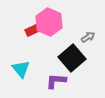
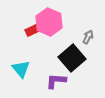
gray arrow: rotated 32 degrees counterclockwise
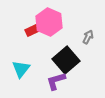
black square: moved 6 px left, 2 px down
cyan triangle: rotated 18 degrees clockwise
purple L-shape: rotated 20 degrees counterclockwise
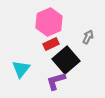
pink hexagon: rotated 12 degrees clockwise
red rectangle: moved 18 px right, 14 px down
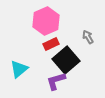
pink hexagon: moved 3 px left, 1 px up
gray arrow: rotated 56 degrees counterclockwise
cyan triangle: moved 2 px left; rotated 12 degrees clockwise
